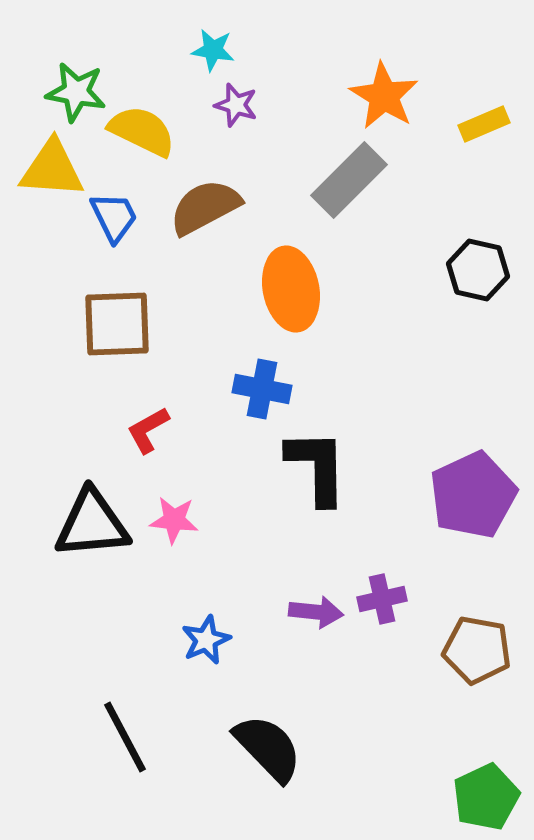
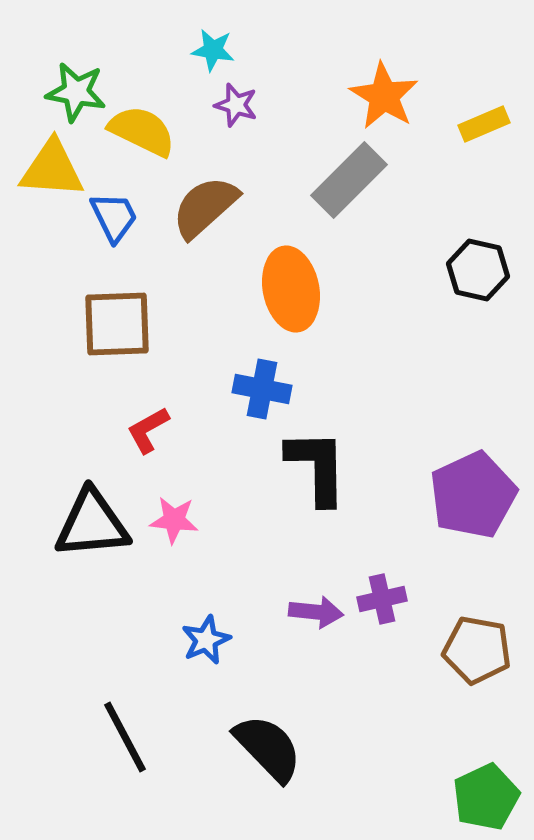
brown semicircle: rotated 14 degrees counterclockwise
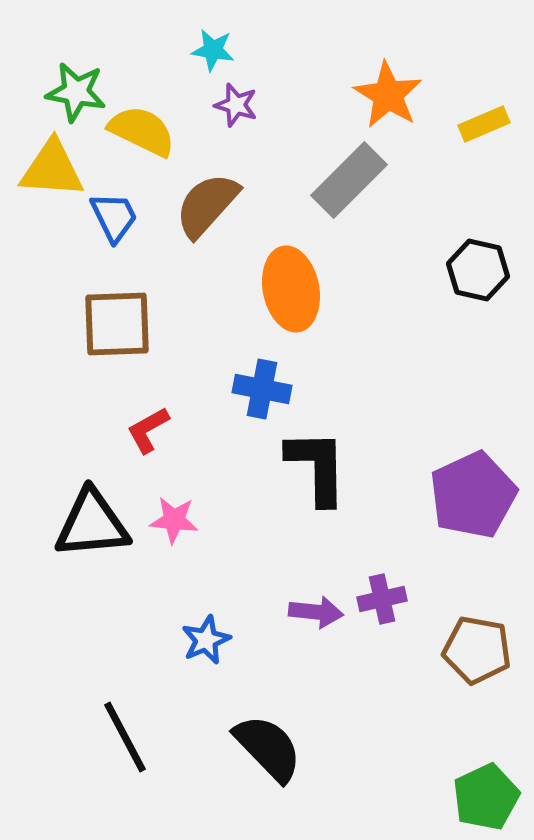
orange star: moved 4 px right, 1 px up
brown semicircle: moved 2 px right, 2 px up; rotated 6 degrees counterclockwise
